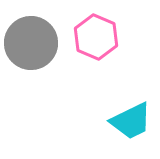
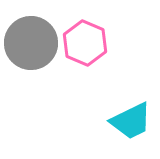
pink hexagon: moved 11 px left, 6 px down
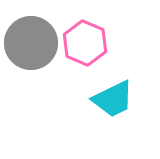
cyan trapezoid: moved 18 px left, 22 px up
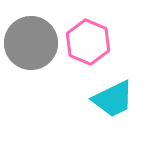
pink hexagon: moved 3 px right, 1 px up
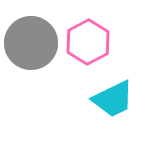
pink hexagon: rotated 9 degrees clockwise
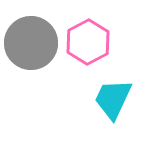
cyan trapezoid: rotated 141 degrees clockwise
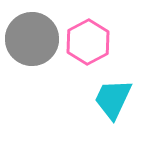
gray circle: moved 1 px right, 4 px up
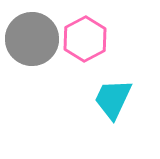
pink hexagon: moved 3 px left, 3 px up
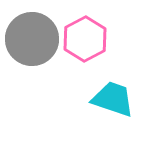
cyan trapezoid: rotated 84 degrees clockwise
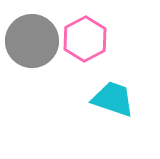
gray circle: moved 2 px down
